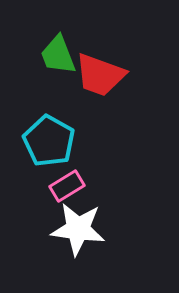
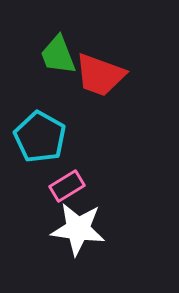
cyan pentagon: moved 9 px left, 4 px up
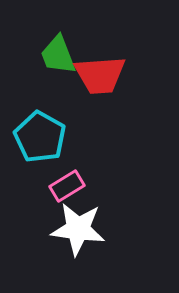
red trapezoid: rotated 24 degrees counterclockwise
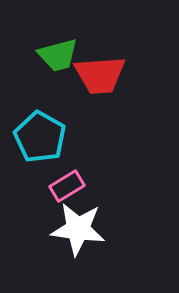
green trapezoid: rotated 84 degrees counterclockwise
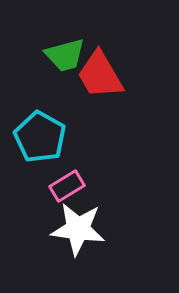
green trapezoid: moved 7 px right
red trapezoid: rotated 64 degrees clockwise
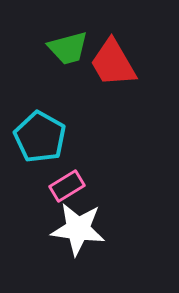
green trapezoid: moved 3 px right, 7 px up
red trapezoid: moved 13 px right, 12 px up
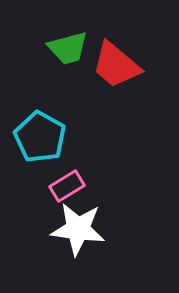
red trapezoid: moved 3 px right, 2 px down; rotated 20 degrees counterclockwise
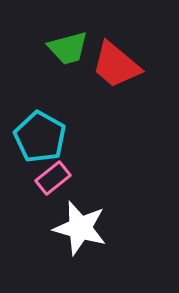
pink rectangle: moved 14 px left, 8 px up; rotated 8 degrees counterclockwise
white star: moved 2 px right, 1 px up; rotated 8 degrees clockwise
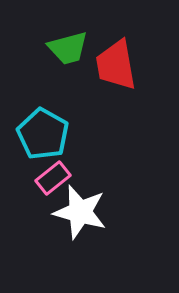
red trapezoid: rotated 40 degrees clockwise
cyan pentagon: moved 3 px right, 3 px up
white star: moved 16 px up
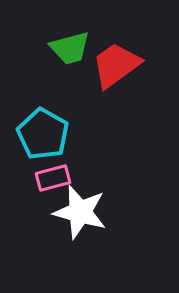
green trapezoid: moved 2 px right
red trapezoid: rotated 64 degrees clockwise
pink rectangle: rotated 24 degrees clockwise
